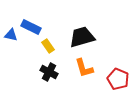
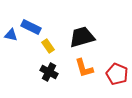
red pentagon: moved 1 px left, 5 px up
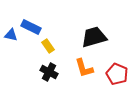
black trapezoid: moved 12 px right
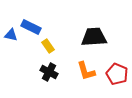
black trapezoid: rotated 12 degrees clockwise
orange L-shape: moved 2 px right, 3 px down
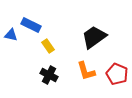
blue rectangle: moved 2 px up
black trapezoid: rotated 32 degrees counterclockwise
black cross: moved 3 px down
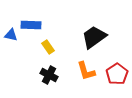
blue rectangle: rotated 24 degrees counterclockwise
yellow rectangle: moved 1 px down
red pentagon: rotated 15 degrees clockwise
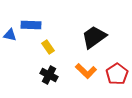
blue triangle: moved 1 px left
orange L-shape: rotated 30 degrees counterclockwise
